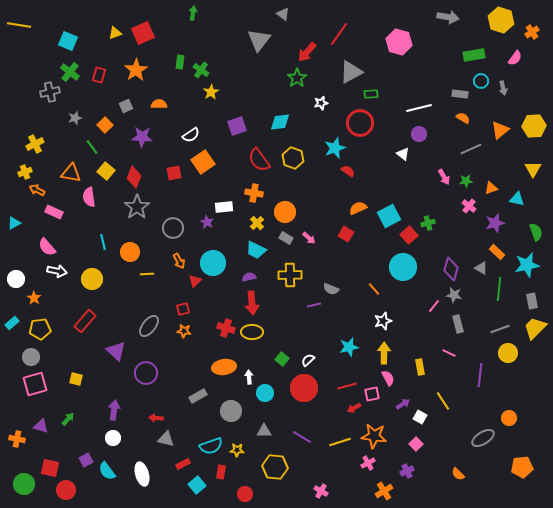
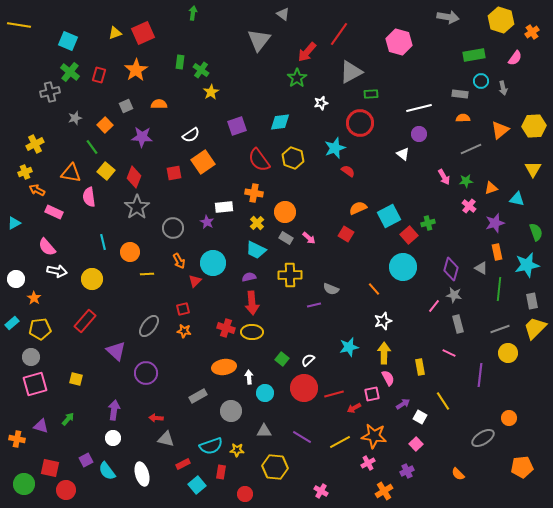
orange semicircle at (463, 118): rotated 32 degrees counterclockwise
orange rectangle at (497, 252): rotated 35 degrees clockwise
red line at (347, 386): moved 13 px left, 8 px down
yellow line at (340, 442): rotated 10 degrees counterclockwise
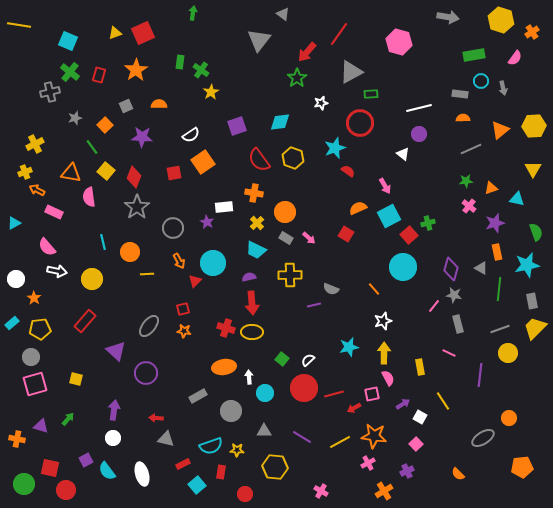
pink arrow at (444, 177): moved 59 px left, 9 px down
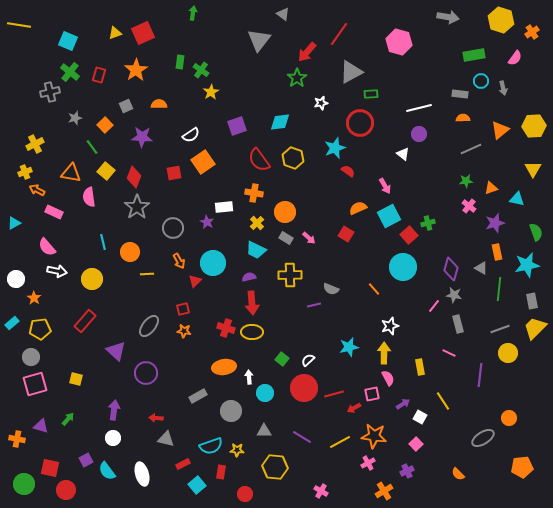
white star at (383, 321): moved 7 px right, 5 px down
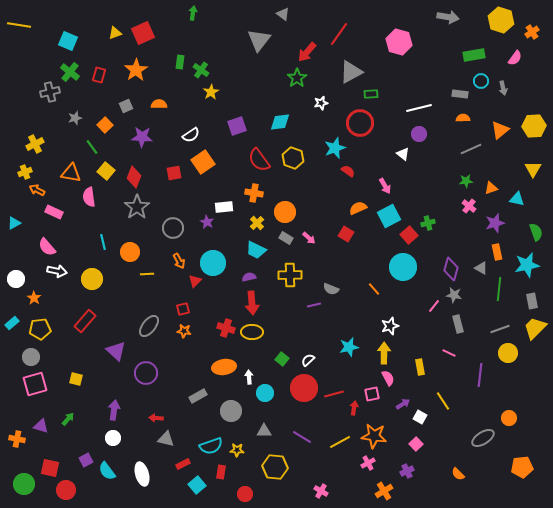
red arrow at (354, 408): rotated 128 degrees clockwise
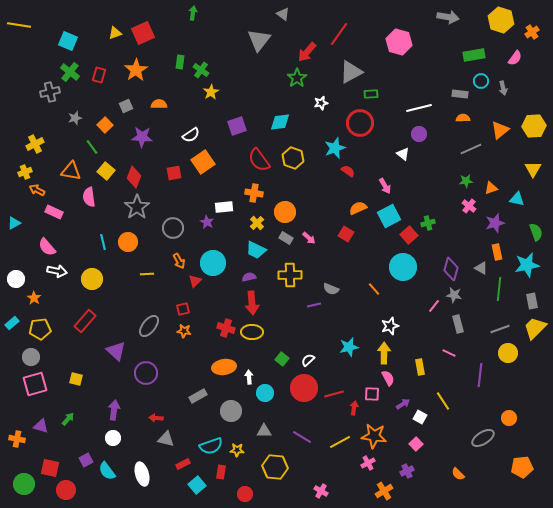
orange triangle at (71, 173): moved 2 px up
orange circle at (130, 252): moved 2 px left, 10 px up
pink square at (372, 394): rotated 14 degrees clockwise
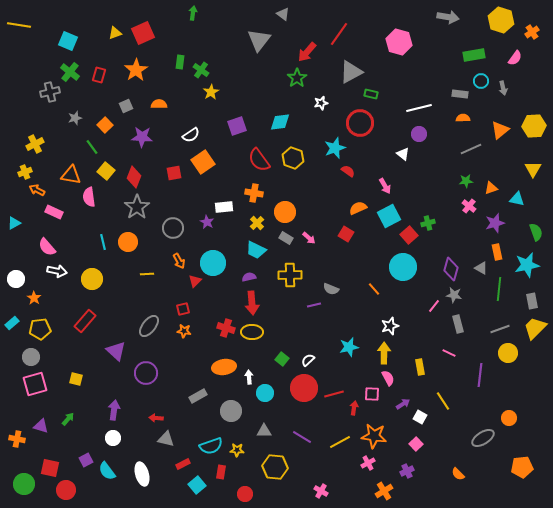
green rectangle at (371, 94): rotated 16 degrees clockwise
orange triangle at (71, 171): moved 4 px down
